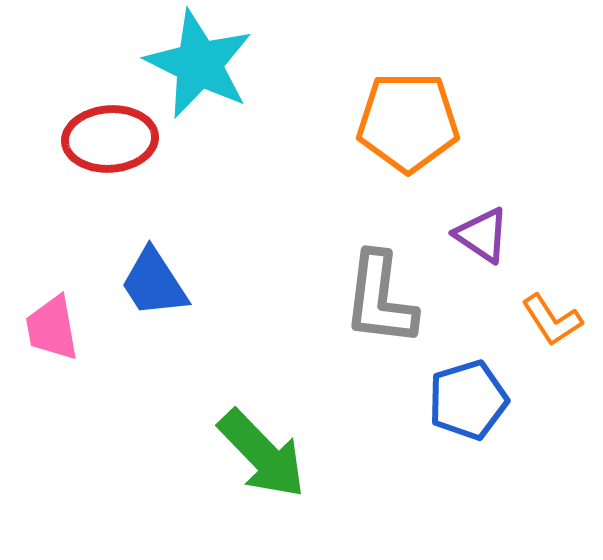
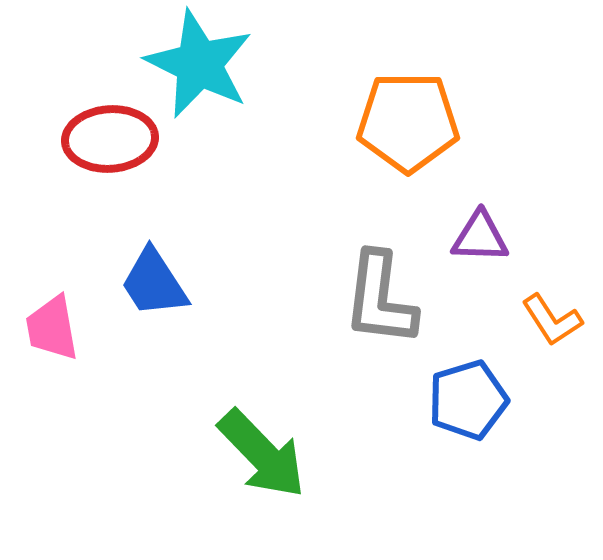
purple triangle: moved 2 px left, 2 px down; rotated 32 degrees counterclockwise
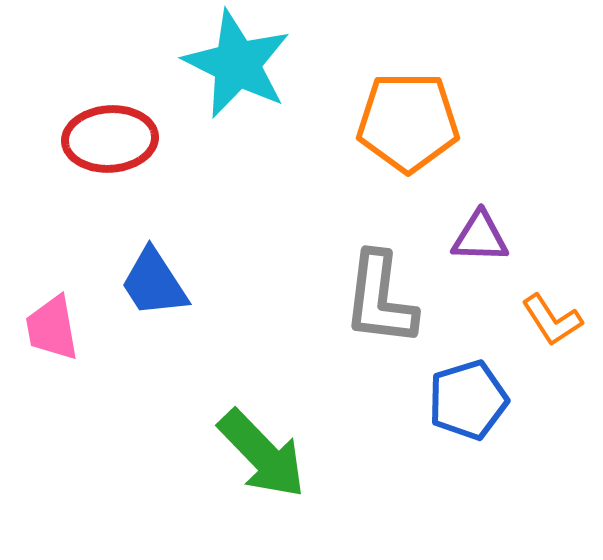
cyan star: moved 38 px right
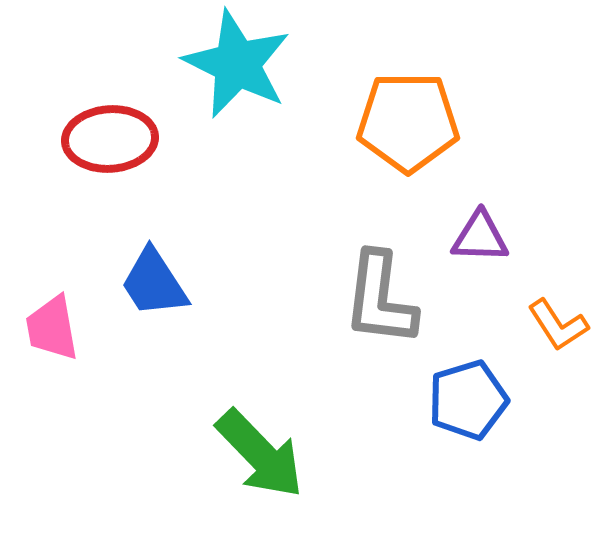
orange L-shape: moved 6 px right, 5 px down
green arrow: moved 2 px left
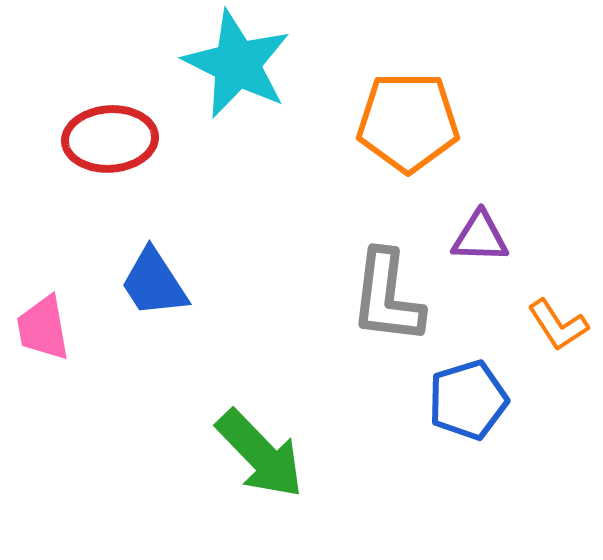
gray L-shape: moved 7 px right, 2 px up
pink trapezoid: moved 9 px left
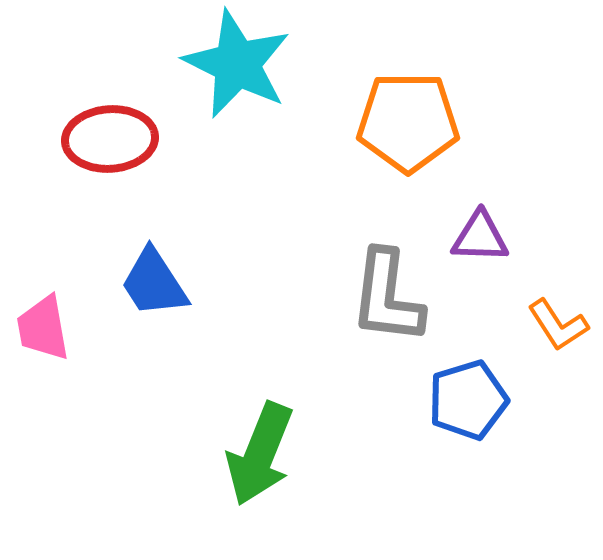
green arrow: rotated 66 degrees clockwise
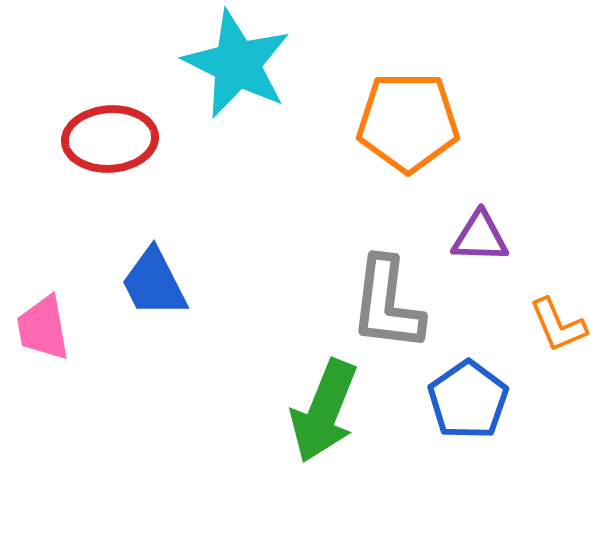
blue trapezoid: rotated 6 degrees clockwise
gray L-shape: moved 7 px down
orange L-shape: rotated 10 degrees clockwise
blue pentagon: rotated 18 degrees counterclockwise
green arrow: moved 64 px right, 43 px up
